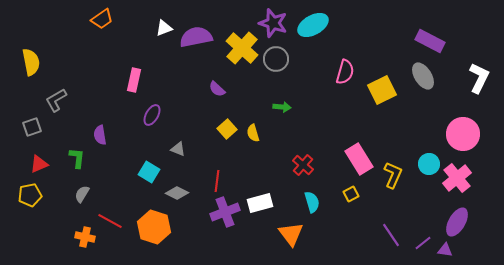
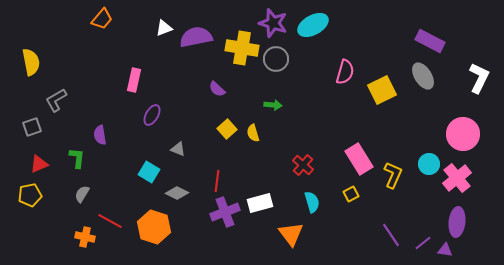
orange trapezoid at (102, 19): rotated 15 degrees counterclockwise
yellow cross at (242, 48): rotated 32 degrees counterclockwise
green arrow at (282, 107): moved 9 px left, 2 px up
purple ellipse at (457, 222): rotated 24 degrees counterclockwise
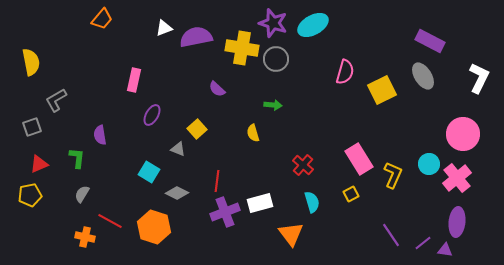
yellow square at (227, 129): moved 30 px left
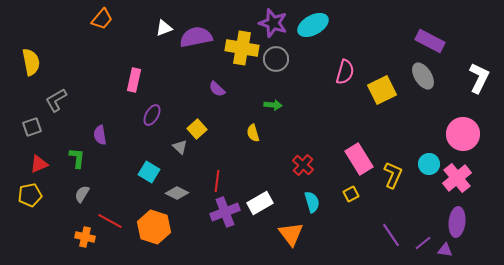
gray triangle at (178, 149): moved 2 px right, 2 px up; rotated 21 degrees clockwise
white rectangle at (260, 203): rotated 15 degrees counterclockwise
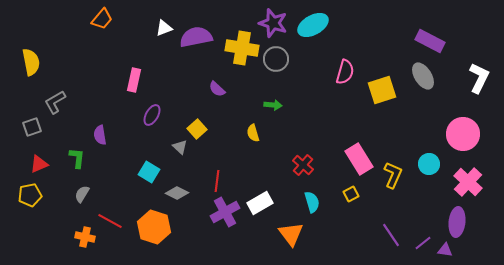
yellow square at (382, 90): rotated 8 degrees clockwise
gray L-shape at (56, 100): moved 1 px left, 2 px down
pink cross at (457, 178): moved 11 px right, 4 px down; rotated 8 degrees counterclockwise
purple cross at (225, 212): rotated 8 degrees counterclockwise
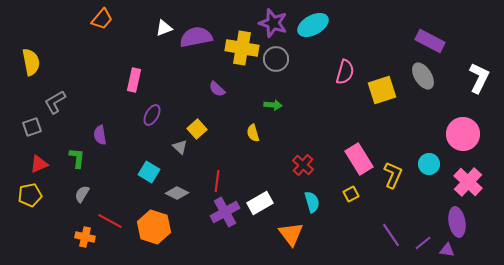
purple ellipse at (457, 222): rotated 16 degrees counterclockwise
purple triangle at (445, 250): moved 2 px right
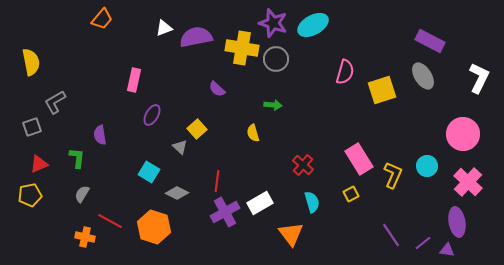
cyan circle at (429, 164): moved 2 px left, 2 px down
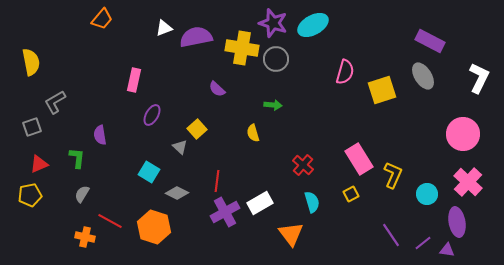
cyan circle at (427, 166): moved 28 px down
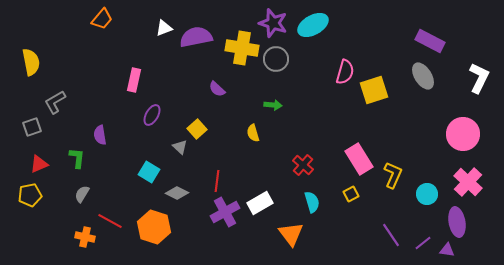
yellow square at (382, 90): moved 8 px left
